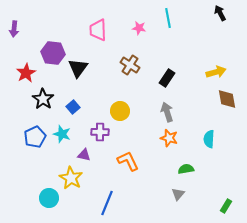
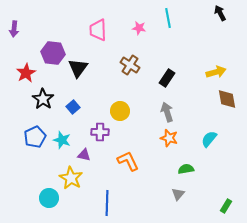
cyan star: moved 6 px down
cyan semicircle: rotated 36 degrees clockwise
blue line: rotated 20 degrees counterclockwise
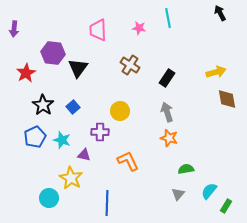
black star: moved 6 px down
cyan semicircle: moved 52 px down
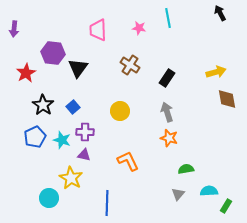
purple cross: moved 15 px left
cyan semicircle: rotated 48 degrees clockwise
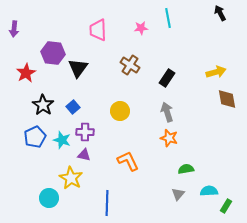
pink star: moved 2 px right; rotated 16 degrees counterclockwise
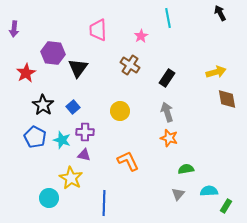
pink star: moved 8 px down; rotated 24 degrees counterclockwise
blue pentagon: rotated 20 degrees counterclockwise
blue line: moved 3 px left
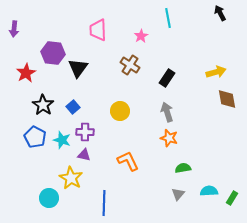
green semicircle: moved 3 px left, 1 px up
green rectangle: moved 6 px right, 8 px up
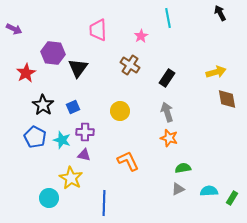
purple arrow: rotated 70 degrees counterclockwise
blue square: rotated 16 degrees clockwise
gray triangle: moved 5 px up; rotated 24 degrees clockwise
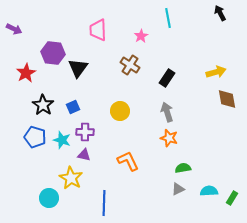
blue pentagon: rotated 10 degrees counterclockwise
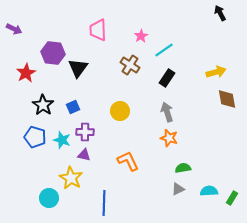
cyan line: moved 4 px left, 32 px down; rotated 66 degrees clockwise
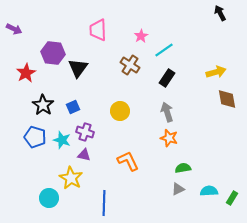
purple cross: rotated 18 degrees clockwise
